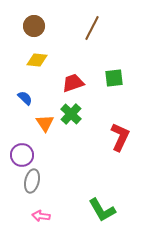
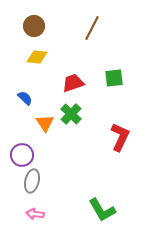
yellow diamond: moved 3 px up
pink arrow: moved 6 px left, 2 px up
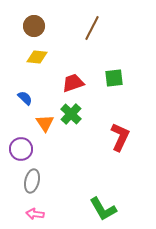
purple circle: moved 1 px left, 6 px up
green L-shape: moved 1 px right, 1 px up
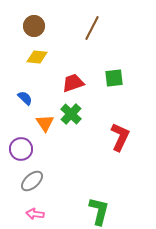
gray ellipse: rotated 35 degrees clockwise
green L-shape: moved 4 px left, 2 px down; rotated 136 degrees counterclockwise
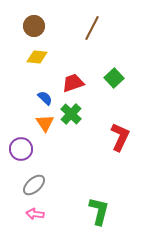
green square: rotated 36 degrees counterclockwise
blue semicircle: moved 20 px right
gray ellipse: moved 2 px right, 4 px down
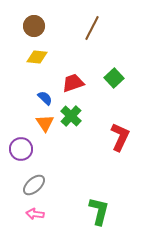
green cross: moved 2 px down
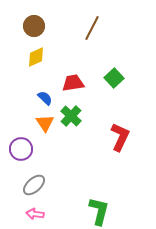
yellow diamond: moved 1 px left; rotated 30 degrees counterclockwise
red trapezoid: rotated 10 degrees clockwise
